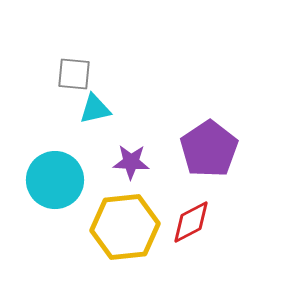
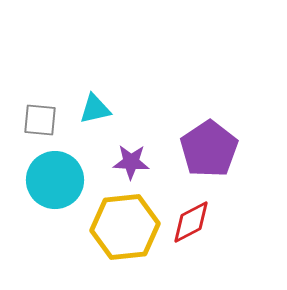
gray square: moved 34 px left, 46 px down
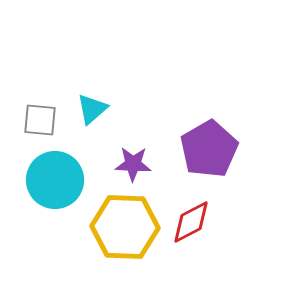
cyan triangle: moved 3 px left; rotated 28 degrees counterclockwise
purple pentagon: rotated 4 degrees clockwise
purple star: moved 2 px right, 2 px down
yellow hexagon: rotated 8 degrees clockwise
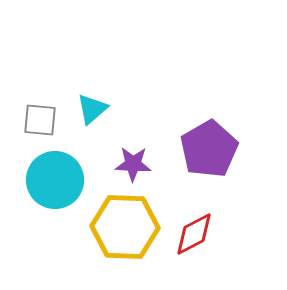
red diamond: moved 3 px right, 12 px down
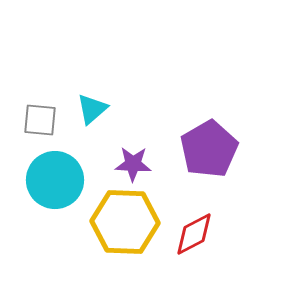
yellow hexagon: moved 5 px up
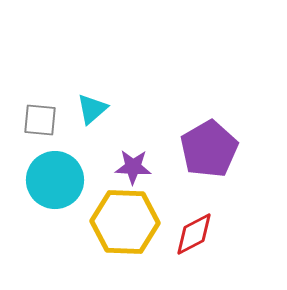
purple star: moved 3 px down
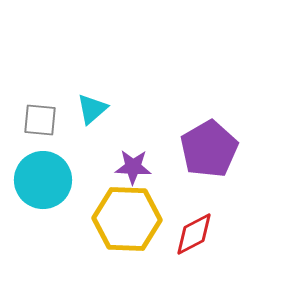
cyan circle: moved 12 px left
yellow hexagon: moved 2 px right, 3 px up
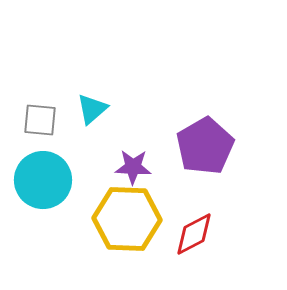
purple pentagon: moved 4 px left, 3 px up
